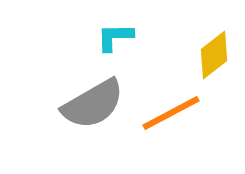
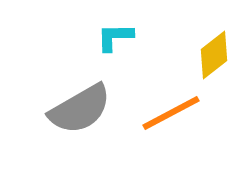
gray semicircle: moved 13 px left, 5 px down
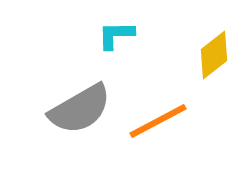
cyan L-shape: moved 1 px right, 2 px up
orange line: moved 13 px left, 8 px down
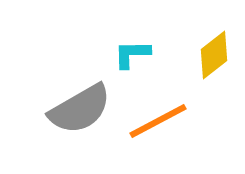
cyan L-shape: moved 16 px right, 19 px down
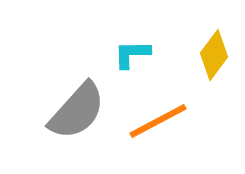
yellow diamond: rotated 15 degrees counterclockwise
gray semicircle: moved 3 px left, 2 px down; rotated 18 degrees counterclockwise
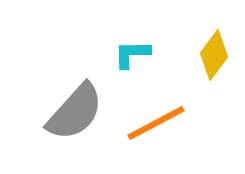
gray semicircle: moved 2 px left, 1 px down
orange line: moved 2 px left, 2 px down
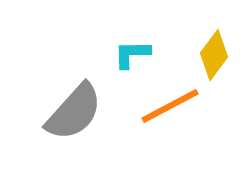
gray semicircle: moved 1 px left
orange line: moved 14 px right, 17 px up
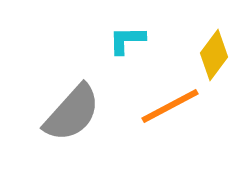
cyan L-shape: moved 5 px left, 14 px up
gray semicircle: moved 2 px left, 1 px down
